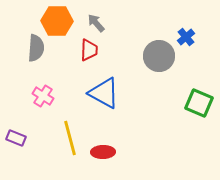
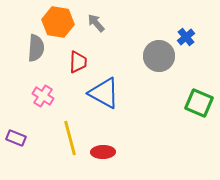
orange hexagon: moved 1 px right, 1 px down; rotated 8 degrees clockwise
red trapezoid: moved 11 px left, 12 px down
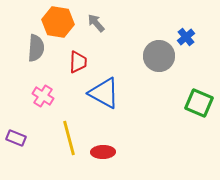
yellow line: moved 1 px left
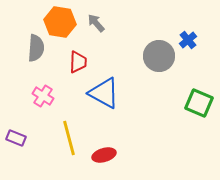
orange hexagon: moved 2 px right
blue cross: moved 2 px right, 3 px down
red ellipse: moved 1 px right, 3 px down; rotated 15 degrees counterclockwise
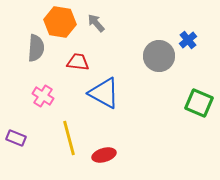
red trapezoid: rotated 85 degrees counterclockwise
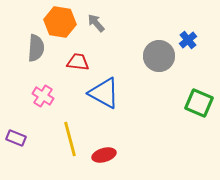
yellow line: moved 1 px right, 1 px down
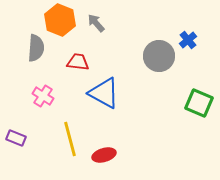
orange hexagon: moved 2 px up; rotated 12 degrees clockwise
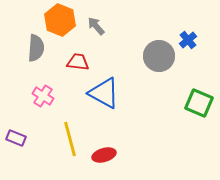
gray arrow: moved 3 px down
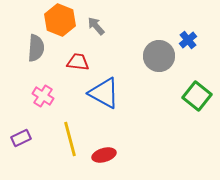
green square: moved 2 px left, 7 px up; rotated 16 degrees clockwise
purple rectangle: moved 5 px right; rotated 48 degrees counterclockwise
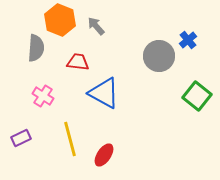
red ellipse: rotated 40 degrees counterclockwise
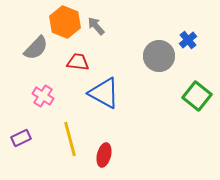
orange hexagon: moved 5 px right, 2 px down
gray semicircle: rotated 40 degrees clockwise
red ellipse: rotated 20 degrees counterclockwise
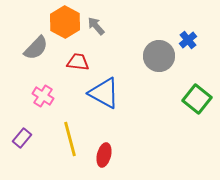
orange hexagon: rotated 8 degrees clockwise
green square: moved 3 px down
purple rectangle: moved 1 px right; rotated 24 degrees counterclockwise
